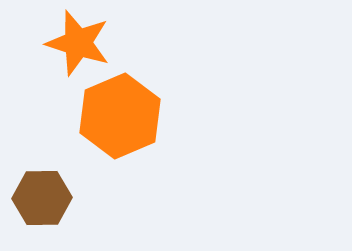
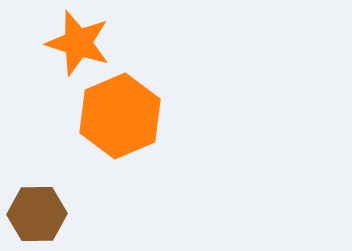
brown hexagon: moved 5 px left, 16 px down
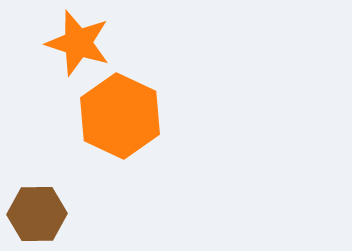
orange hexagon: rotated 12 degrees counterclockwise
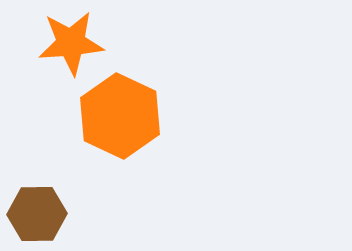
orange star: moved 7 px left; rotated 22 degrees counterclockwise
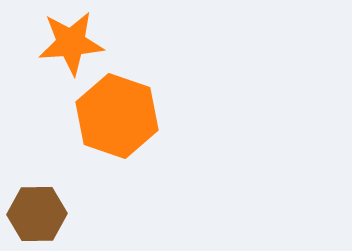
orange hexagon: moved 3 px left; rotated 6 degrees counterclockwise
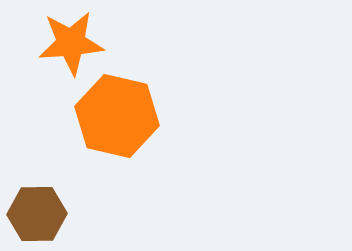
orange hexagon: rotated 6 degrees counterclockwise
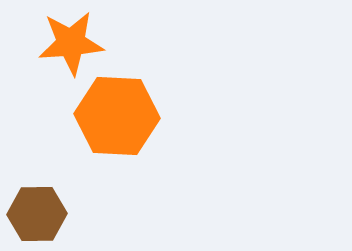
orange hexagon: rotated 10 degrees counterclockwise
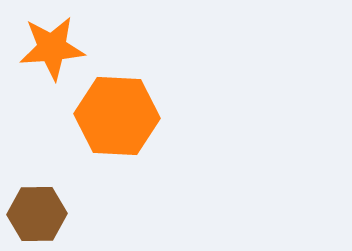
orange star: moved 19 px left, 5 px down
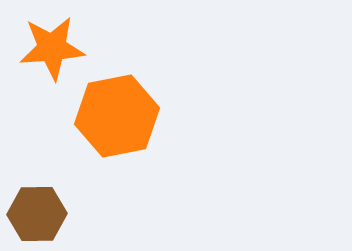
orange hexagon: rotated 14 degrees counterclockwise
